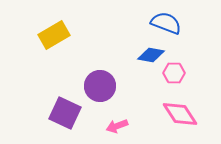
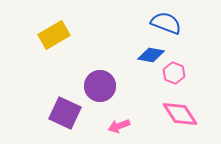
pink hexagon: rotated 20 degrees clockwise
pink arrow: moved 2 px right
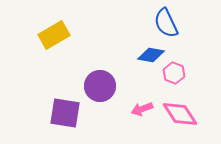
blue semicircle: rotated 136 degrees counterclockwise
purple square: rotated 16 degrees counterclockwise
pink arrow: moved 23 px right, 17 px up
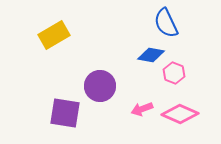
pink diamond: rotated 33 degrees counterclockwise
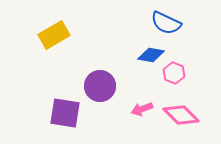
blue semicircle: rotated 40 degrees counterclockwise
pink diamond: moved 1 px right, 1 px down; rotated 21 degrees clockwise
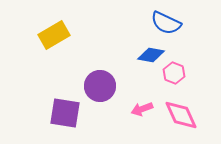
pink diamond: rotated 21 degrees clockwise
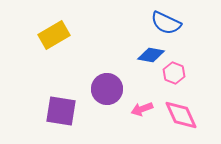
purple circle: moved 7 px right, 3 px down
purple square: moved 4 px left, 2 px up
